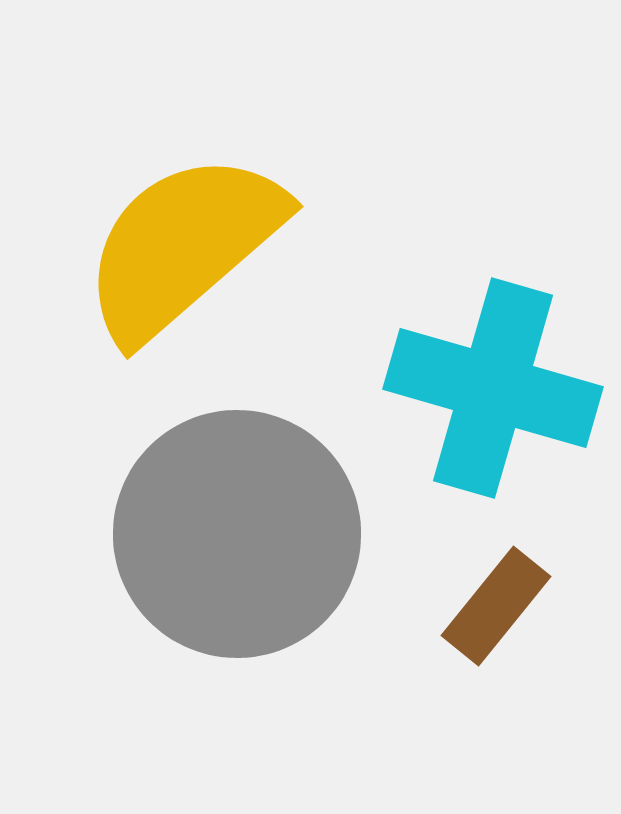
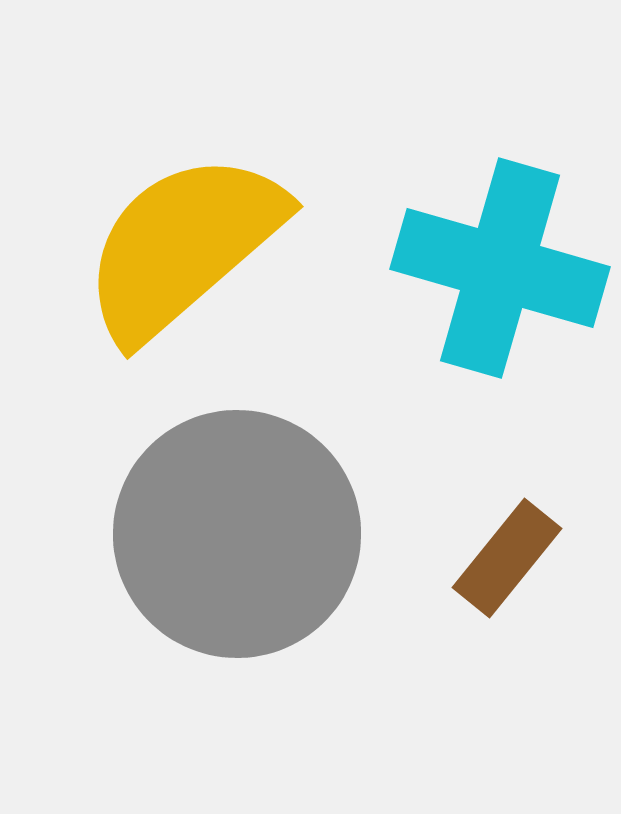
cyan cross: moved 7 px right, 120 px up
brown rectangle: moved 11 px right, 48 px up
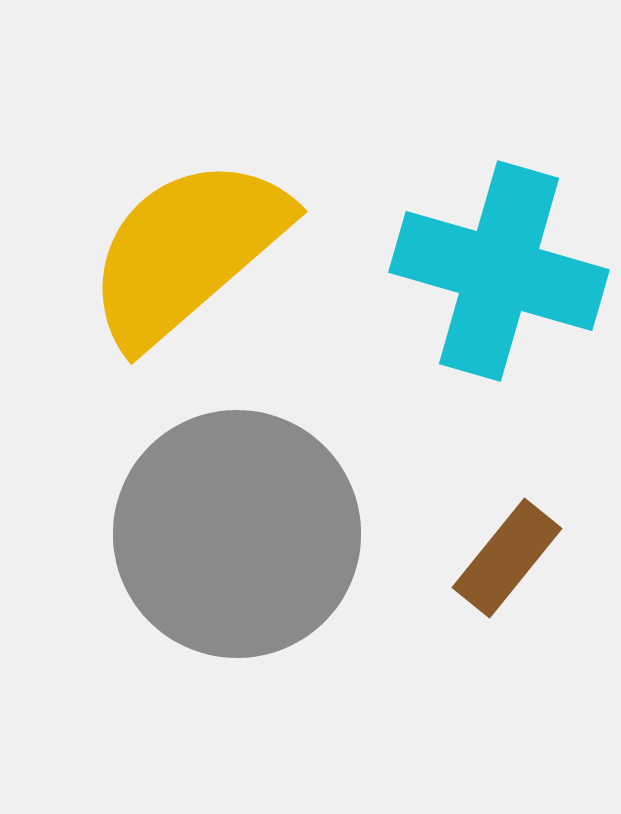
yellow semicircle: moved 4 px right, 5 px down
cyan cross: moved 1 px left, 3 px down
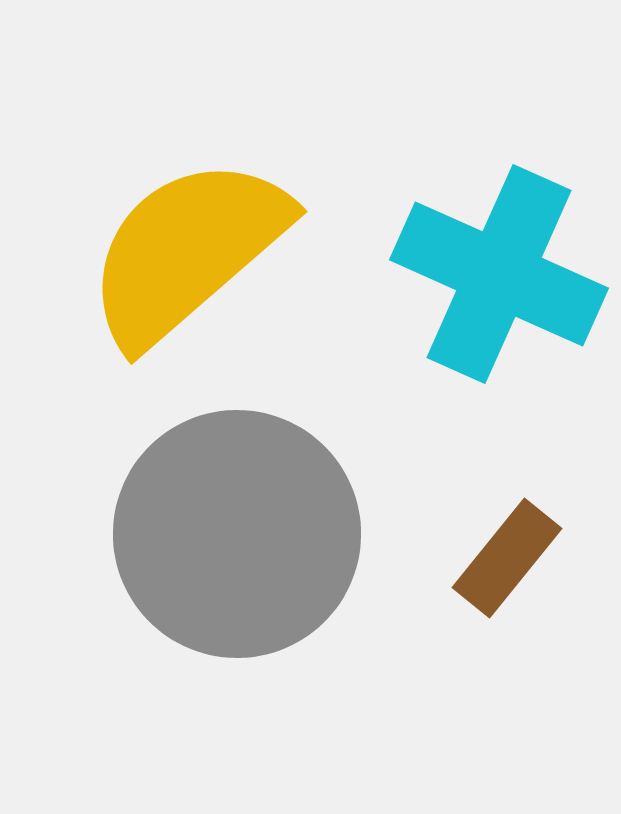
cyan cross: moved 3 px down; rotated 8 degrees clockwise
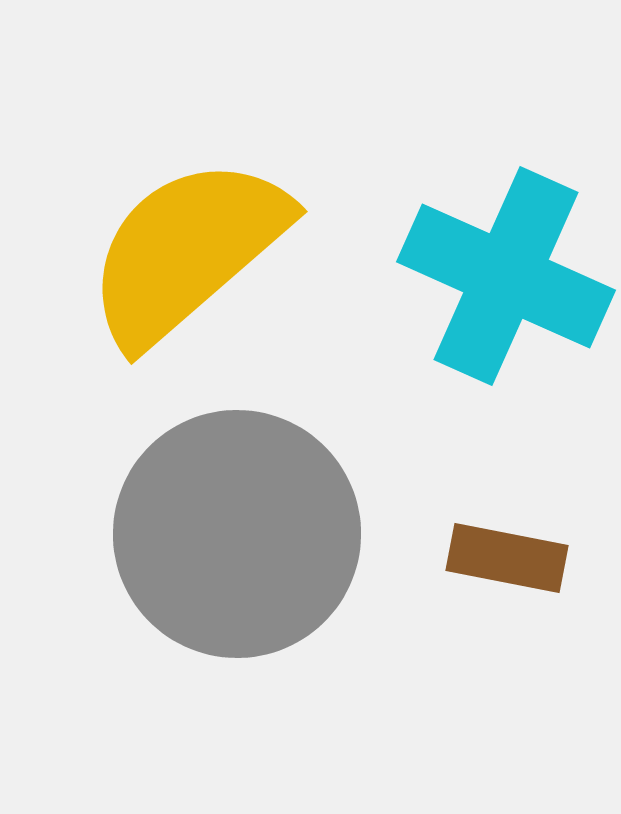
cyan cross: moved 7 px right, 2 px down
brown rectangle: rotated 62 degrees clockwise
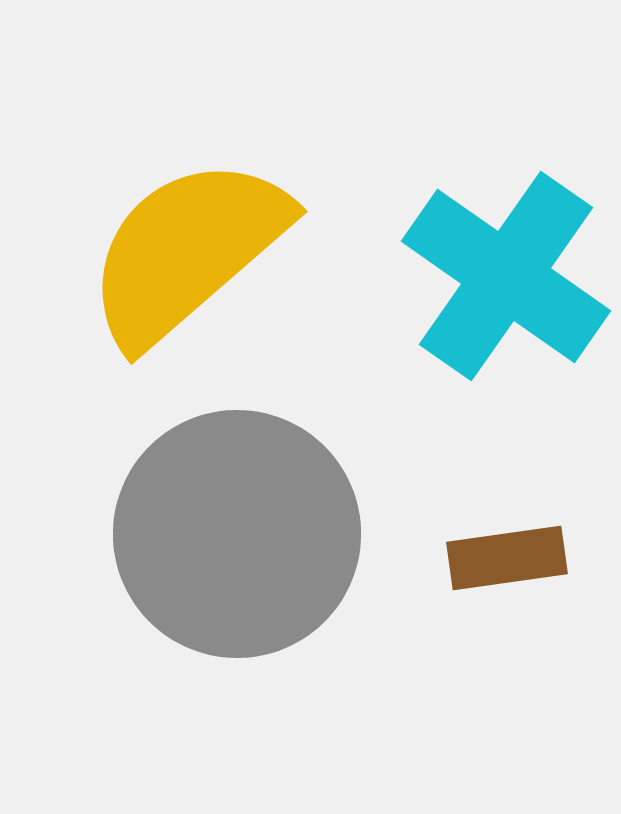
cyan cross: rotated 11 degrees clockwise
brown rectangle: rotated 19 degrees counterclockwise
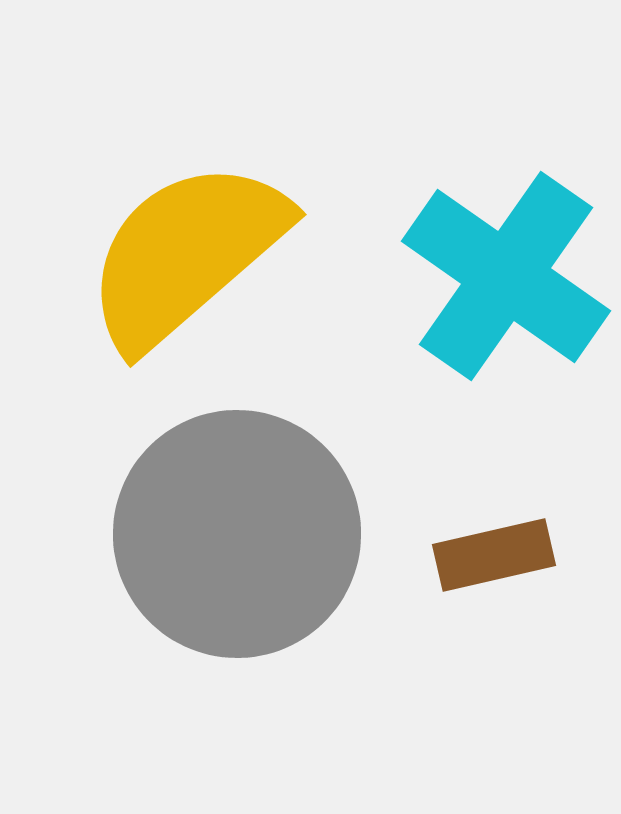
yellow semicircle: moved 1 px left, 3 px down
brown rectangle: moved 13 px left, 3 px up; rotated 5 degrees counterclockwise
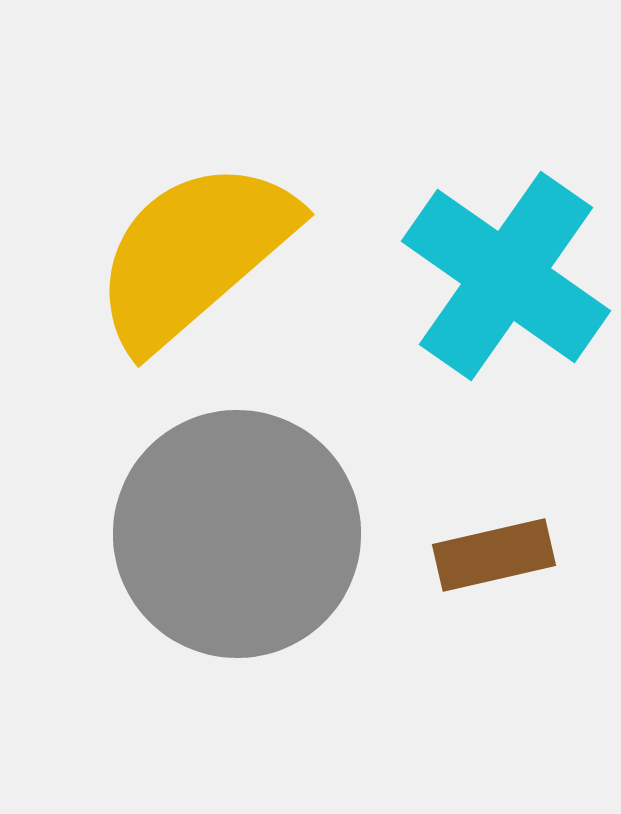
yellow semicircle: moved 8 px right
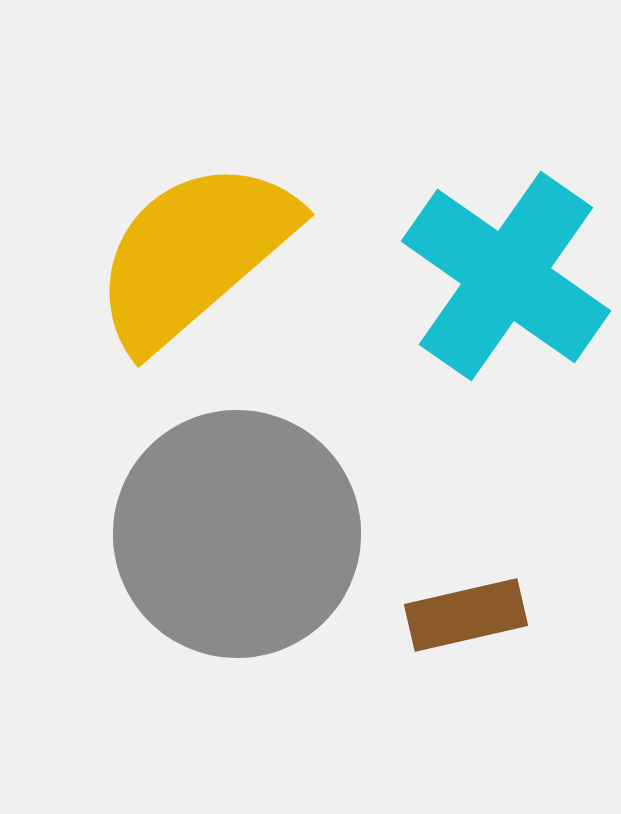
brown rectangle: moved 28 px left, 60 px down
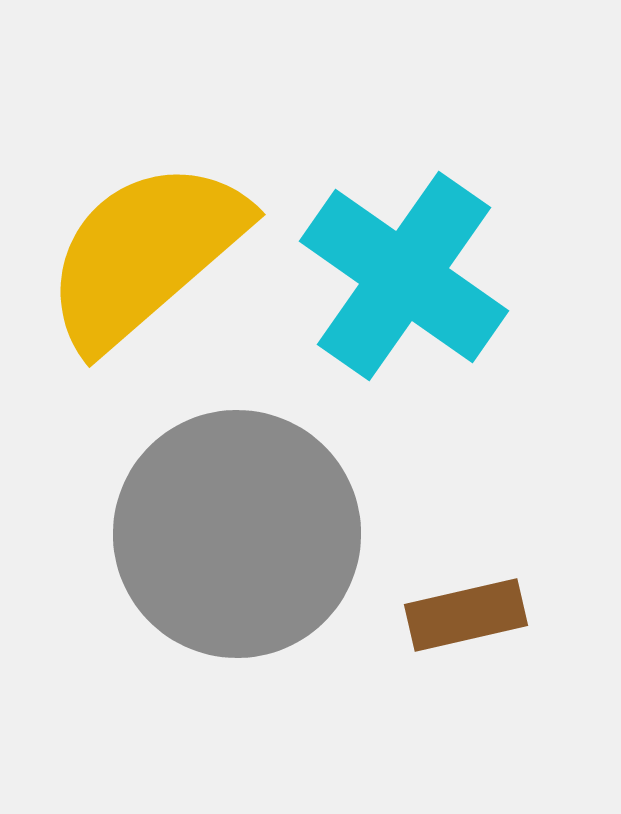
yellow semicircle: moved 49 px left
cyan cross: moved 102 px left
